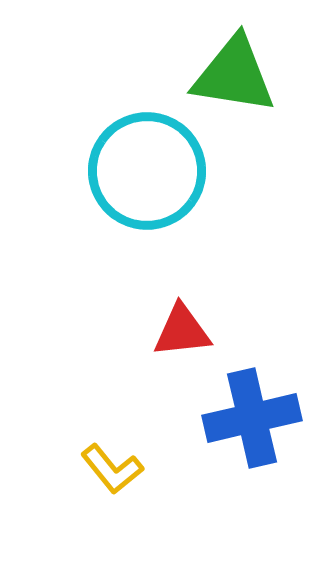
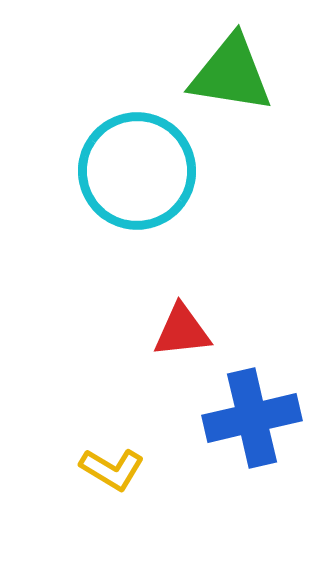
green triangle: moved 3 px left, 1 px up
cyan circle: moved 10 px left
yellow L-shape: rotated 20 degrees counterclockwise
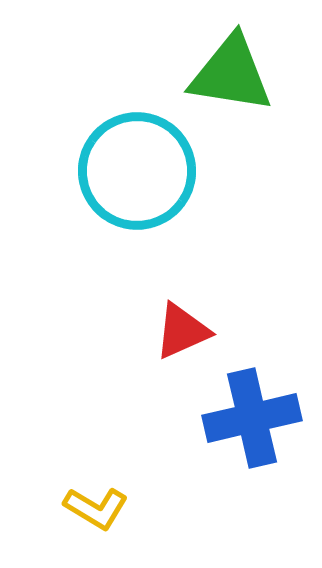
red triangle: rotated 18 degrees counterclockwise
yellow L-shape: moved 16 px left, 39 px down
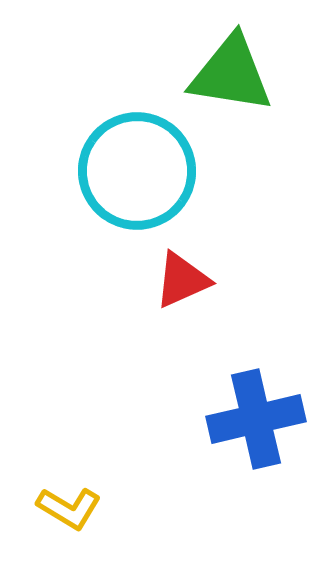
red triangle: moved 51 px up
blue cross: moved 4 px right, 1 px down
yellow L-shape: moved 27 px left
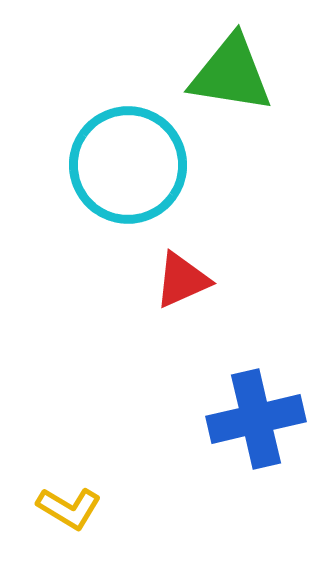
cyan circle: moved 9 px left, 6 px up
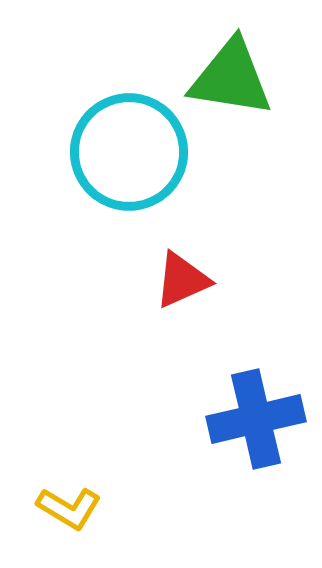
green triangle: moved 4 px down
cyan circle: moved 1 px right, 13 px up
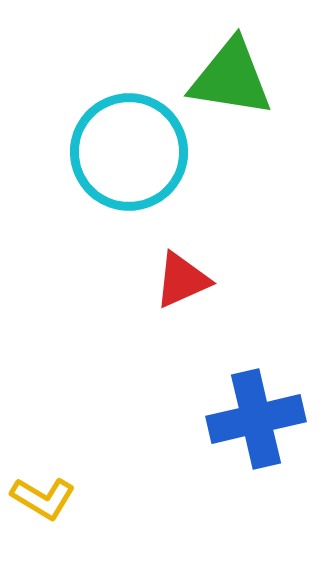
yellow L-shape: moved 26 px left, 10 px up
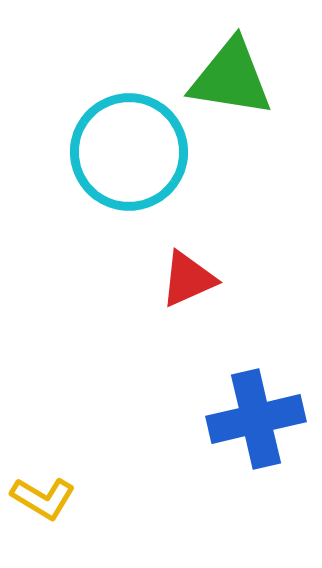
red triangle: moved 6 px right, 1 px up
